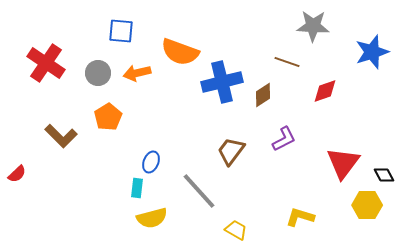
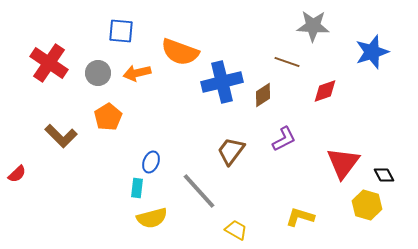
red cross: moved 3 px right
yellow hexagon: rotated 16 degrees clockwise
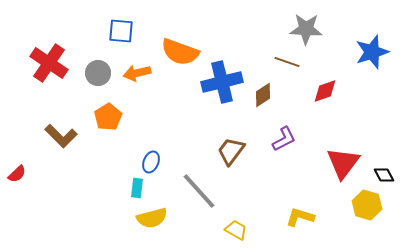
gray star: moved 7 px left, 3 px down
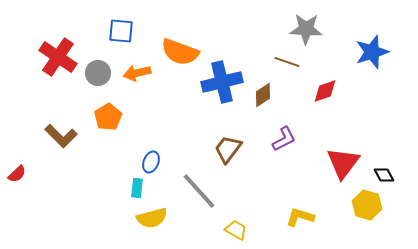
red cross: moved 9 px right, 6 px up
brown trapezoid: moved 3 px left, 2 px up
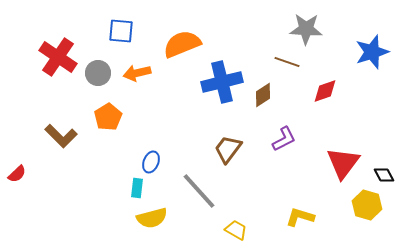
orange semicircle: moved 2 px right, 8 px up; rotated 138 degrees clockwise
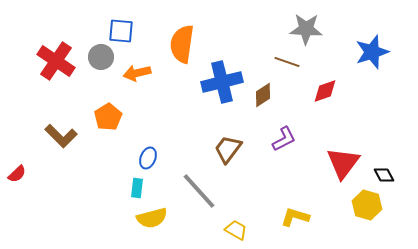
orange semicircle: rotated 60 degrees counterclockwise
red cross: moved 2 px left, 4 px down
gray circle: moved 3 px right, 16 px up
blue ellipse: moved 3 px left, 4 px up
yellow L-shape: moved 5 px left
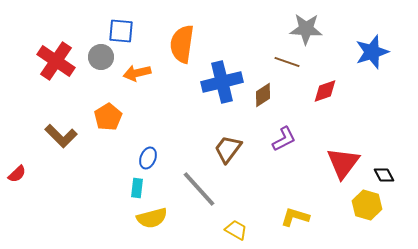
gray line: moved 2 px up
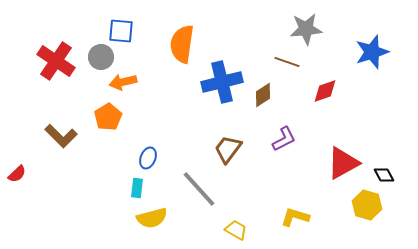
gray star: rotated 8 degrees counterclockwise
orange arrow: moved 14 px left, 9 px down
red triangle: rotated 24 degrees clockwise
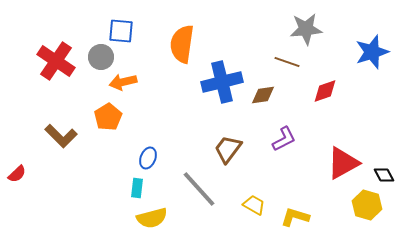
brown diamond: rotated 25 degrees clockwise
yellow trapezoid: moved 18 px right, 25 px up
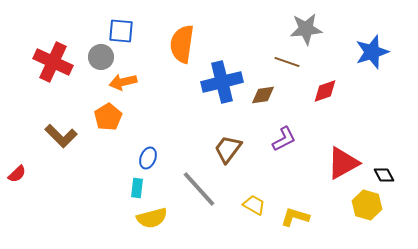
red cross: moved 3 px left, 1 px down; rotated 9 degrees counterclockwise
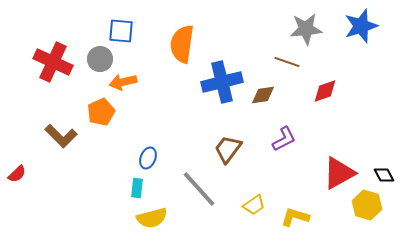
blue star: moved 11 px left, 26 px up
gray circle: moved 1 px left, 2 px down
orange pentagon: moved 7 px left, 5 px up; rotated 8 degrees clockwise
red triangle: moved 4 px left, 10 px down
yellow trapezoid: rotated 115 degrees clockwise
